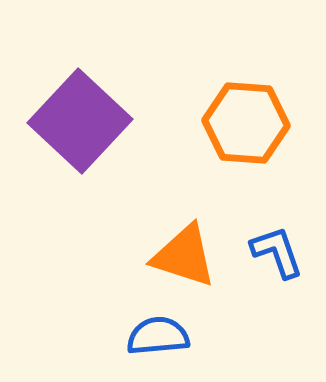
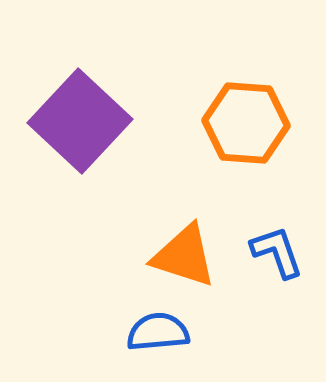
blue semicircle: moved 4 px up
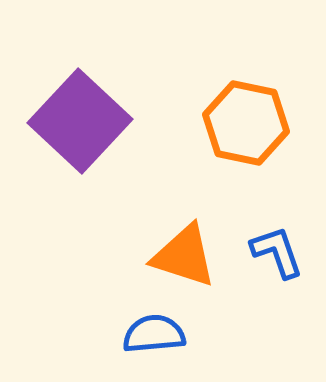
orange hexagon: rotated 8 degrees clockwise
blue semicircle: moved 4 px left, 2 px down
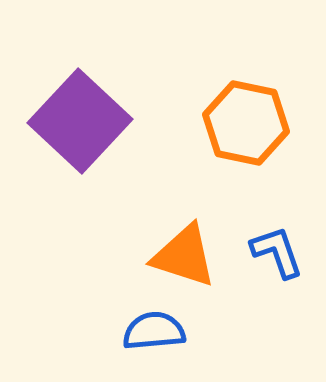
blue semicircle: moved 3 px up
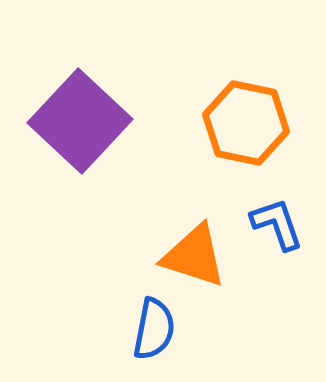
blue L-shape: moved 28 px up
orange triangle: moved 10 px right
blue semicircle: moved 2 px up; rotated 106 degrees clockwise
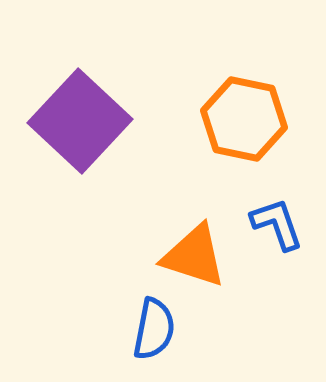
orange hexagon: moved 2 px left, 4 px up
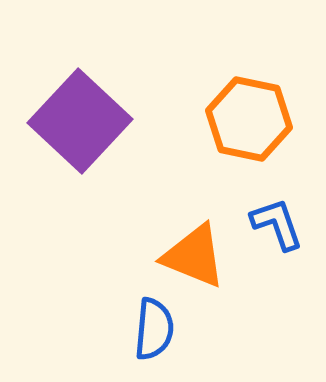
orange hexagon: moved 5 px right
orange triangle: rotated 4 degrees clockwise
blue semicircle: rotated 6 degrees counterclockwise
